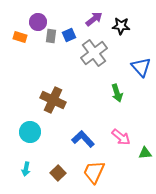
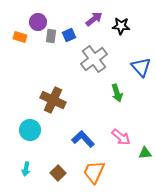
gray cross: moved 6 px down
cyan circle: moved 2 px up
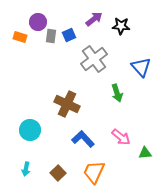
brown cross: moved 14 px right, 4 px down
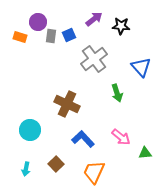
brown square: moved 2 px left, 9 px up
